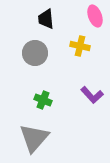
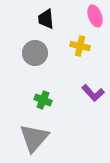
purple L-shape: moved 1 px right, 2 px up
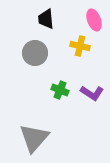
pink ellipse: moved 1 px left, 4 px down
purple L-shape: moved 1 px left; rotated 15 degrees counterclockwise
green cross: moved 17 px right, 10 px up
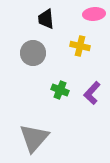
pink ellipse: moved 6 px up; rotated 75 degrees counterclockwise
gray circle: moved 2 px left
purple L-shape: rotated 100 degrees clockwise
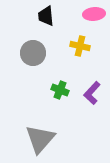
black trapezoid: moved 3 px up
gray triangle: moved 6 px right, 1 px down
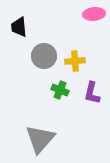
black trapezoid: moved 27 px left, 11 px down
yellow cross: moved 5 px left, 15 px down; rotated 18 degrees counterclockwise
gray circle: moved 11 px right, 3 px down
purple L-shape: rotated 30 degrees counterclockwise
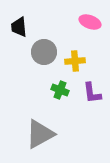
pink ellipse: moved 4 px left, 8 px down; rotated 25 degrees clockwise
gray circle: moved 4 px up
purple L-shape: rotated 20 degrees counterclockwise
gray triangle: moved 5 px up; rotated 20 degrees clockwise
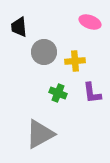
green cross: moved 2 px left, 3 px down
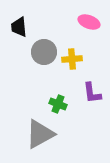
pink ellipse: moved 1 px left
yellow cross: moved 3 px left, 2 px up
green cross: moved 11 px down
